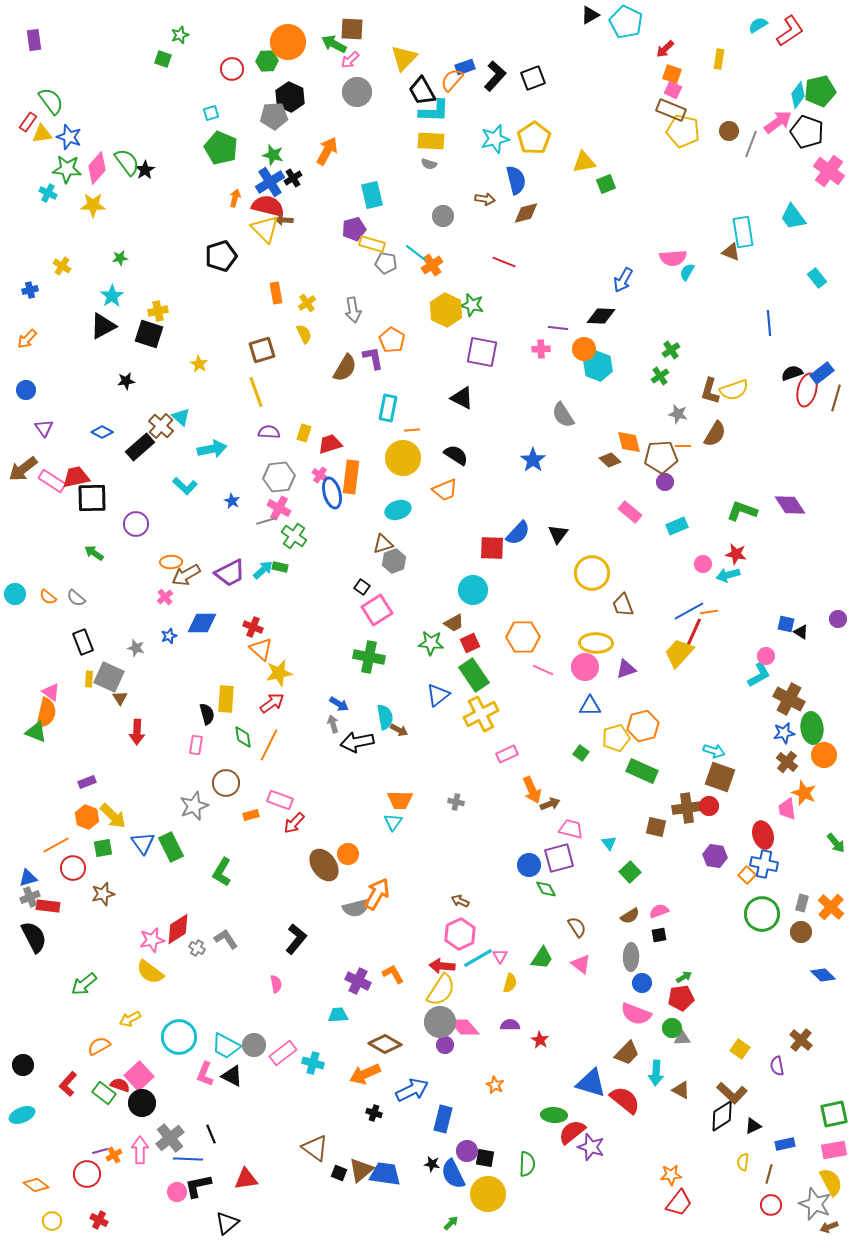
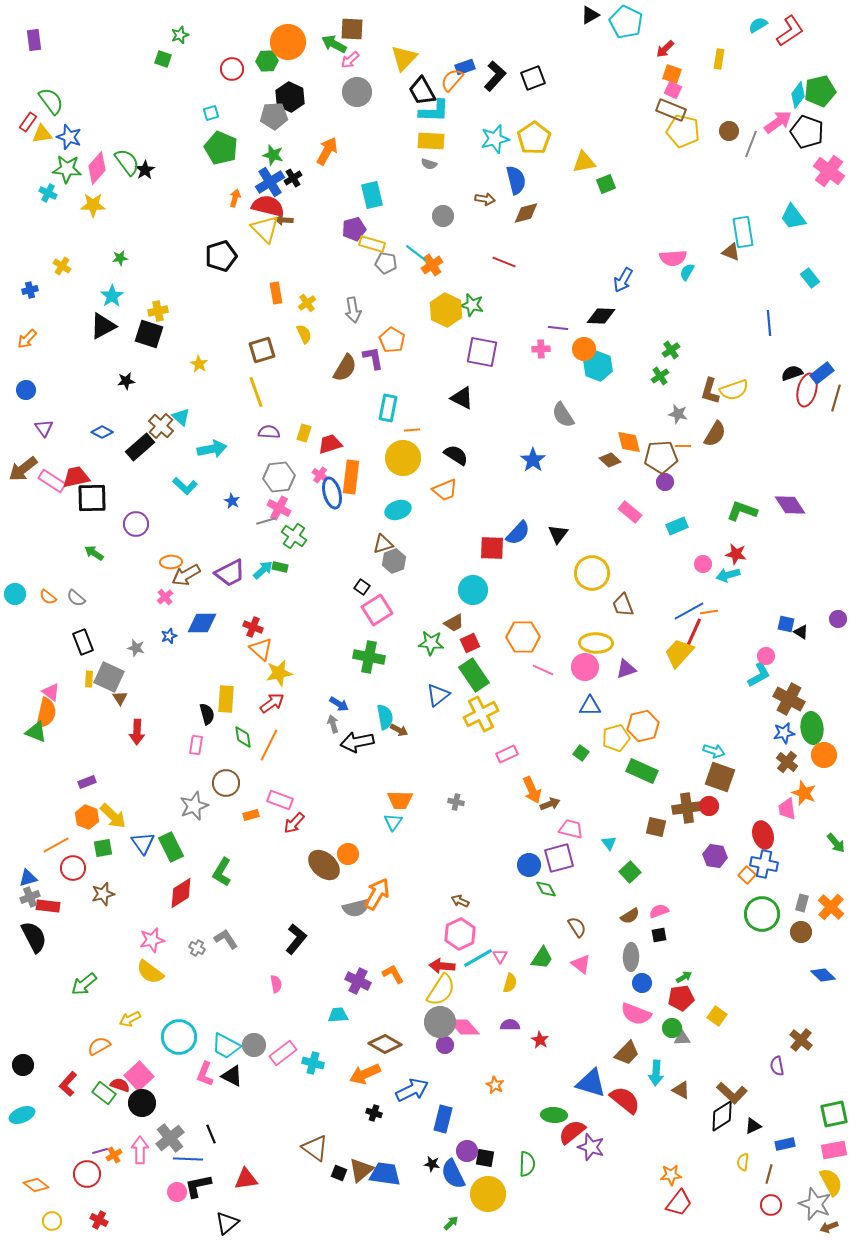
cyan rectangle at (817, 278): moved 7 px left
brown ellipse at (324, 865): rotated 12 degrees counterclockwise
red diamond at (178, 929): moved 3 px right, 36 px up
yellow square at (740, 1049): moved 23 px left, 33 px up
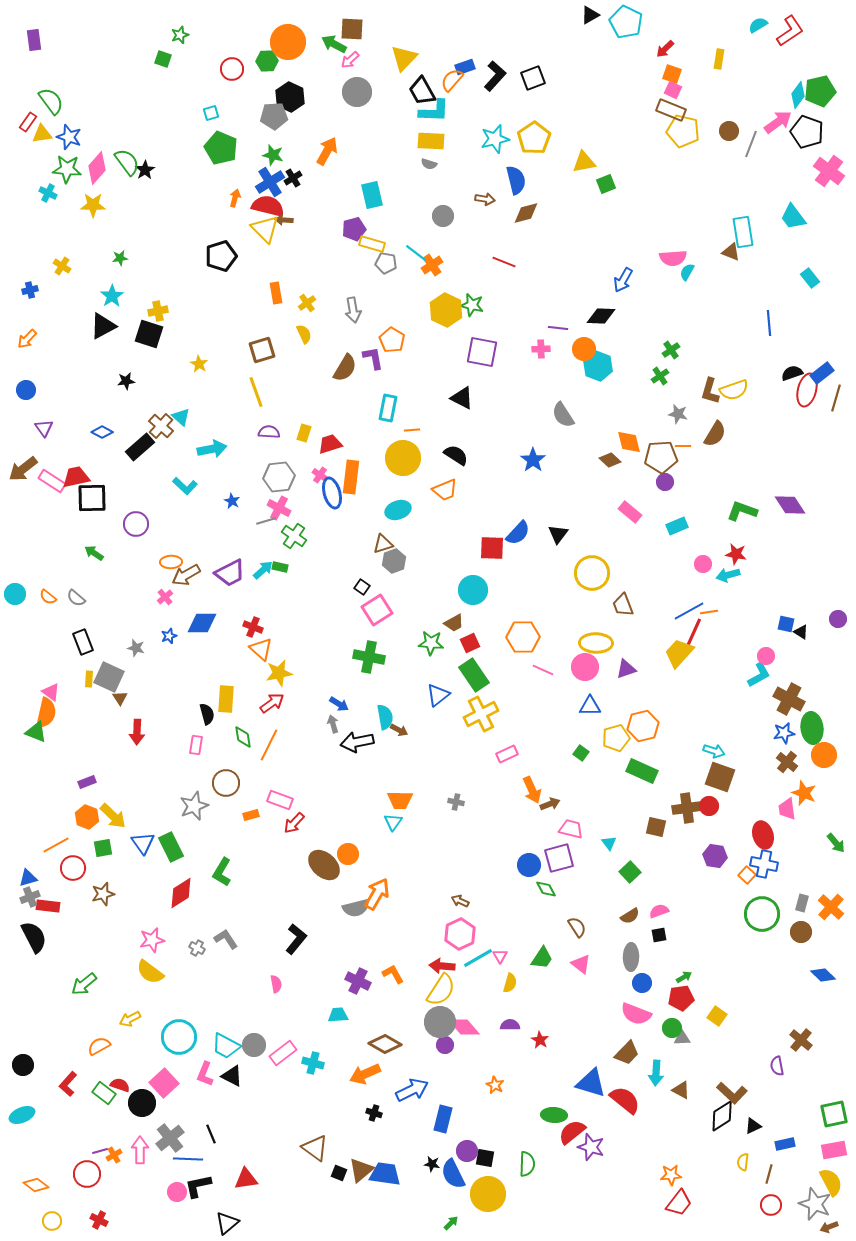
pink square at (139, 1076): moved 25 px right, 7 px down
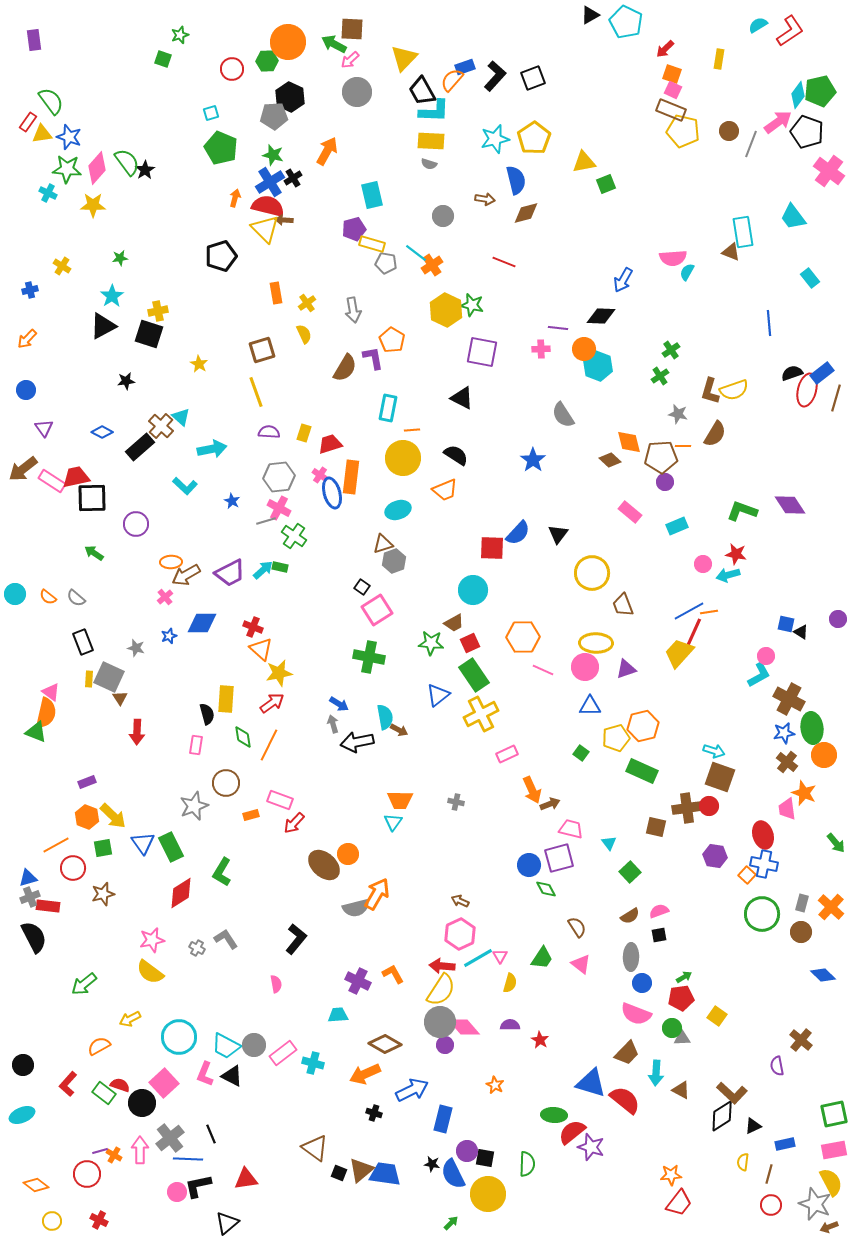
orange cross at (114, 1155): rotated 28 degrees counterclockwise
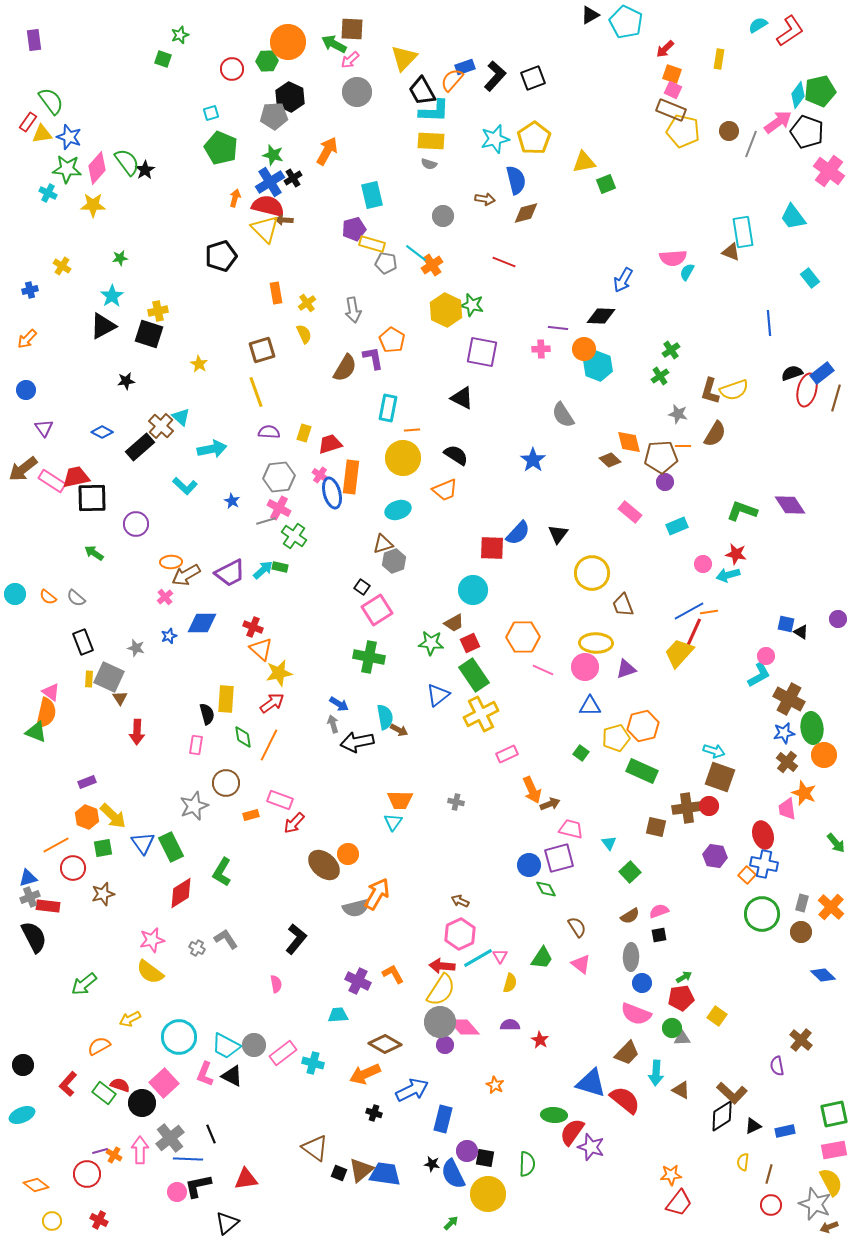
red semicircle at (572, 1132): rotated 16 degrees counterclockwise
blue rectangle at (785, 1144): moved 13 px up
